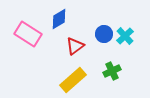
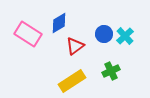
blue diamond: moved 4 px down
green cross: moved 1 px left
yellow rectangle: moved 1 px left, 1 px down; rotated 8 degrees clockwise
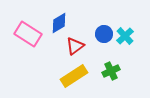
yellow rectangle: moved 2 px right, 5 px up
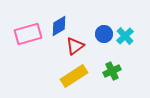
blue diamond: moved 3 px down
pink rectangle: rotated 48 degrees counterclockwise
green cross: moved 1 px right
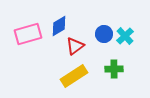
green cross: moved 2 px right, 2 px up; rotated 24 degrees clockwise
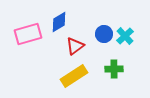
blue diamond: moved 4 px up
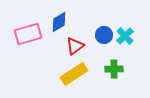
blue circle: moved 1 px down
yellow rectangle: moved 2 px up
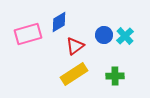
green cross: moved 1 px right, 7 px down
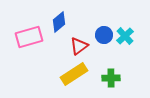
blue diamond: rotated 10 degrees counterclockwise
pink rectangle: moved 1 px right, 3 px down
red triangle: moved 4 px right
green cross: moved 4 px left, 2 px down
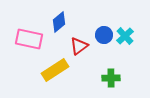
pink rectangle: moved 2 px down; rotated 28 degrees clockwise
yellow rectangle: moved 19 px left, 4 px up
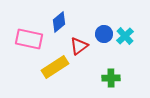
blue circle: moved 1 px up
yellow rectangle: moved 3 px up
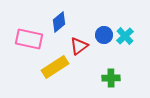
blue circle: moved 1 px down
